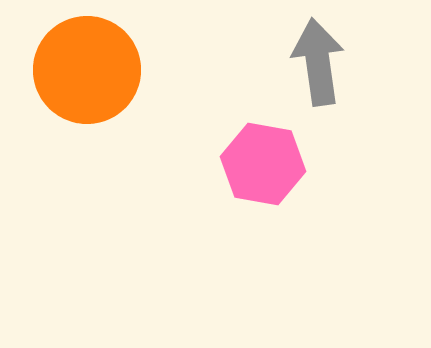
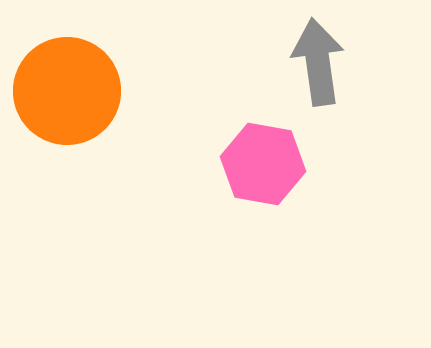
orange circle: moved 20 px left, 21 px down
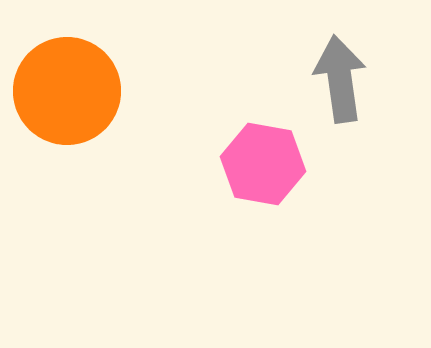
gray arrow: moved 22 px right, 17 px down
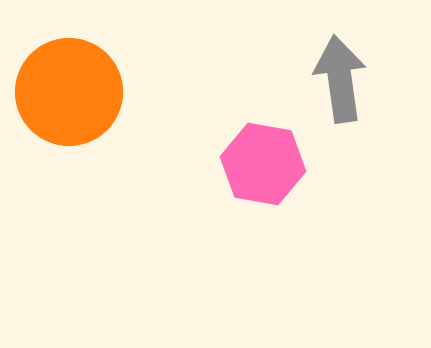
orange circle: moved 2 px right, 1 px down
